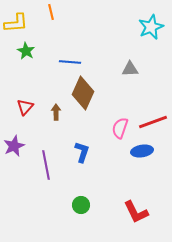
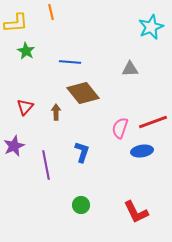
brown diamond: rotated 64 degrees counterclockwise
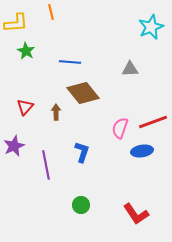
red L-shape: moved 2 px down; rotated 8 degrees counterclockwise
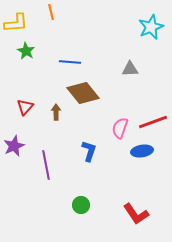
blue L-shape: moved 7 px right, 1 px up
